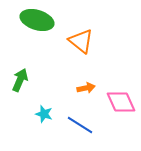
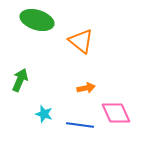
pink diamond: moved 5 px left, 11 px down
blue line: rotated 24 degrees counterclockwise
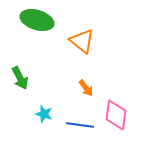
orange triangle: moved 1 px right
green arrow: moved 2 px up; rotated 130 degrees clockwise
orange arrow: rotated 66 degrees clockwise
pink diamond: moved 2 px down; rotated 32 degrees clockwise
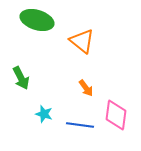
green arrow: moved 1 px right
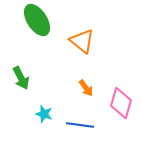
green ellipse: rotated 40 degrees clockwise
pink diamond: moved 5 px right, 12 px up; rotated 8 degrees clockwise
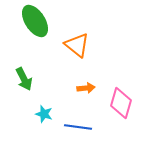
green ellipse: moved 2 px left, 1 px down
orange triangle: moved 5 px left, 4 px down
green arrow: moved 3 px right, 1 px down
orange arrow: rotated 60 degrees counterclockwise
blue line: moved 2 px left, 2 px down
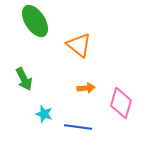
orange triangle: moved 2 px right
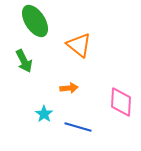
green arrow: moved 18 px up
orange arrow: moved 17 px left
pink diamond: moved 1 px up; rotated 12 degrees counterclockwise
cyan star: rotated 18 degrees clockwise
blue line: rotated 8 degrees clockwise
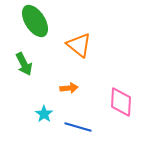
green arrow: moved 3 px down
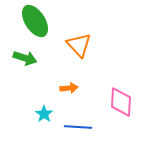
orange triangle: rotated 8 degrees clockwise
green arrow: moved 1 px right, 6 px up; rotated 45 degrees counterclockwise
blue line: rotated 12 degrees counterclockwise
